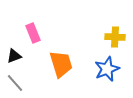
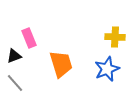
pink rectangle: moved 4 px left, 5 px down
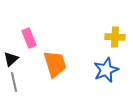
black triangle: moved 3 px left, 3 px down; rotated 21 degrees counterclockwise
orange trapezoid: moved 6 px left
blue star: moved 1 px left, 1 px down
gray line: moved 1 px left, 1 px up; rotated 30 degrees clockwise
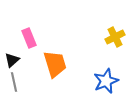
yellow cross: rotated 30 degrees counterclockwise
black triangle: moved 1 px right, 1 px down
blue star: moved 11 px down
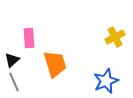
pink rectangle: rotated 18 degrees clockwise
gray line: rotated 12 degrees counterclockwise
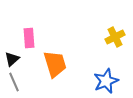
black triangle: moved 1 px up
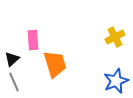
pink rectangle: moved 4 px right, 2 px down
blue star: moved 10 px right
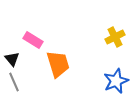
pink rectangle: rotated 54 degrees counterclockwise
black triangle: rotated 28 degrees counterclockwise
orange trapezoid: moved 3 px right
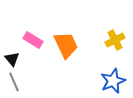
yellow cross: moved 3 px down
orange trapezoid: moved 8 px right, 19 px up; rotated 8 degrees counterclockwise
blue star: moved 3 px left
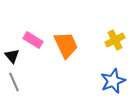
black triangle: moved 3 px up
